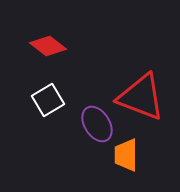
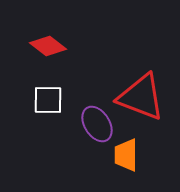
white square: rotated 32 degrees clockwise
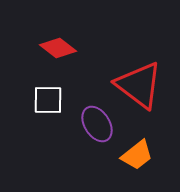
red diamond: moved 10 px right, 2 px down
red triangle: moved 2 px left, 12 px up; rotated 16 degrees clockwise
orange trapezoid: moved 11 px right; rotated 128 degrees counterclockwise
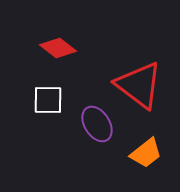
orange trapezoid: moved 9 px right, 2 px up
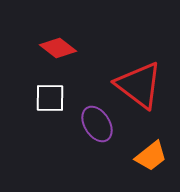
white square: moved 2 px right, 2 px up
orange trapezoid: moved 5 px right, 3 px down
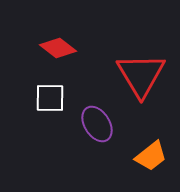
red triangle: moved 2 px right, 10 px up; rotated 22 degrees clockwise
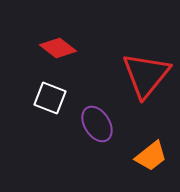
red triangle: moved 5 px right; rotated 10 degrees clockwise
white square: rotated 20 degrees clockwise
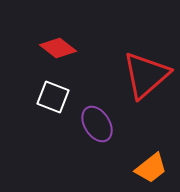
red triangle: rotated 10 degrees clockwise
white square: moved 3 px right, 1 px up
orange trapezoid: moved 12 px down
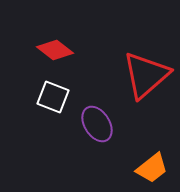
red diamond: moved 3 px left, 2 px down
orange trapezoid: moved 1 px right
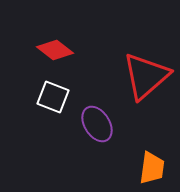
red triangle: moved 1 px down
orange trapezoid: rotated 44 degrees counterclockwise
